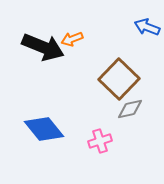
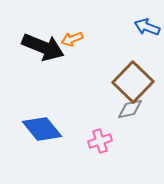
brown square: moved 14 px right, 3 px down
blue diamond: moved 2 px left
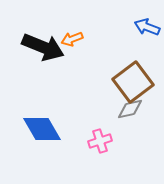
brown square: rotated 9 degrees clockwise
blue diamond: rotated 9 degrees clockwise
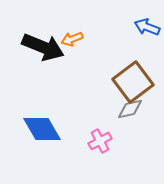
pink cross: rotated 10 degrees counterclockwise
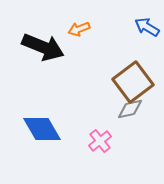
blue arrow: rotated 10 degrees clockwise
orange arrow: moved 7 px right, 10 px up
pink cross: rotated 10 degrees counterclockwise
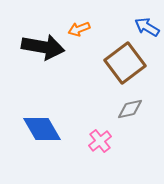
black arrow: rotated 12 degrees counterclockwise
brown square: moved 8 px left, 19 px up
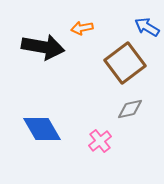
orange arrow: moved 3 px right, 1 px up; rotated 10 degrees clockwise
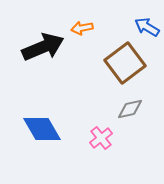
black arrow: rotated 33 degrees counterclockwise
pink cross: moved 1 px right, 3 px up
